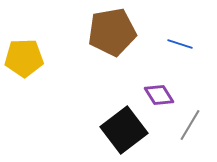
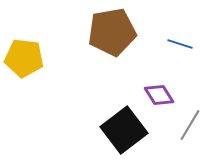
yellow pentagon: rotated 9 degrees clockwise
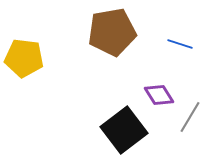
gray line: moved 8 px up
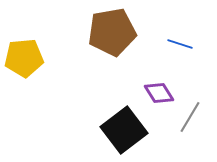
yellow pentagon: rotated 12 degrees counterclockwise
purple diamond: moved 2 px up
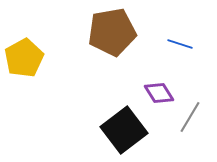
yellow pentagon: rotated 24 degrees counterclockwise
